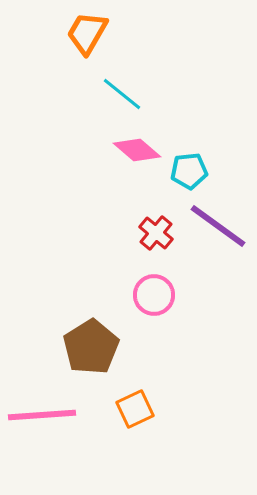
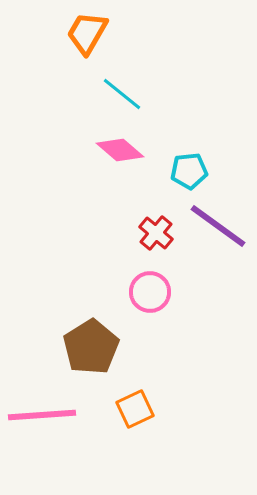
pink diamond: moved 17 px left
pink circle: moved 4 px left, 3 px up
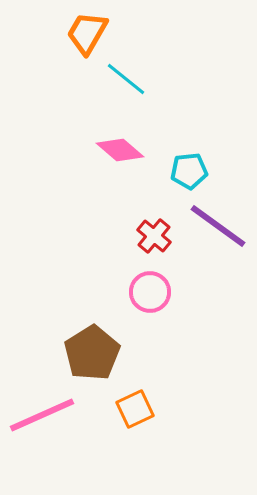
cyan line: moved 4 px right, 15 px up
red cross: moved 2 px left, 3 px down
brown pentagon: moved 1 px right, 6 px down
pink line: rotated 20 degrees counterclockwise
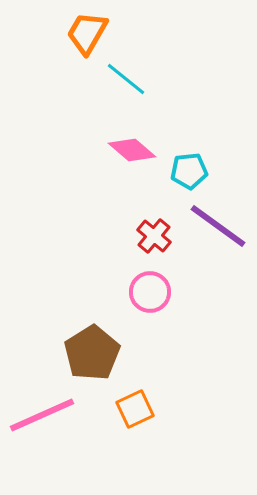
pink diamond: moved 12 px right
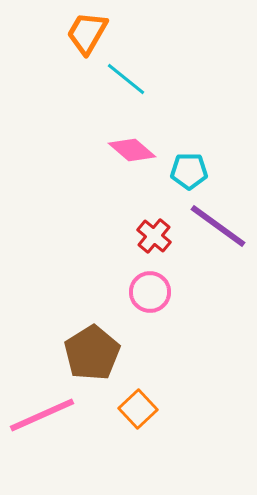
cyan pentagon: rotated 6 degrees clockwise
orange square: moved 3 px right; rotated 18 degrees counterclockwise
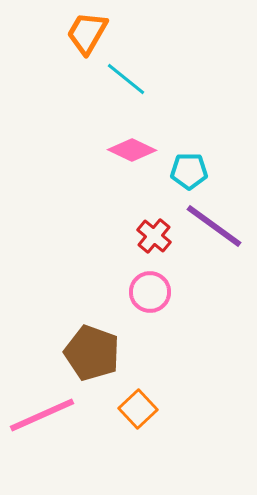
pink diamond: rotated 15 degrees counterclockwise
purple line: moved 4 px left
brown pentagon: rotated 20 degrees counterclockwise
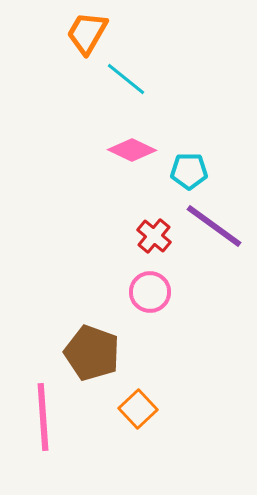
pink line: moved 1 px right, 2 px down; rotated 70 degrees counterclockwise
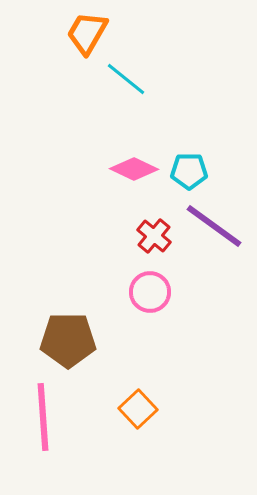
pink diamond: moved 2 px right, 19 px down
brown pentagon: moved 24 px left, 13 px up; rotated 20 degrees counterclockwise
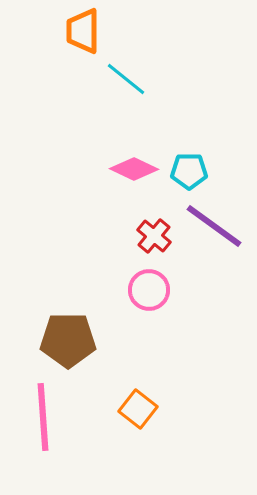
orange trapezoid: moved 4 px left, 2 px up; rotated 30 degrees counterclockwise
pink circle: moved 1 px left, 2 px up
orange square: rotated 9 degrees counterclockwise
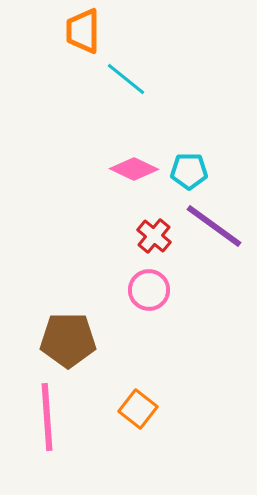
pink line: moved 4 px right
